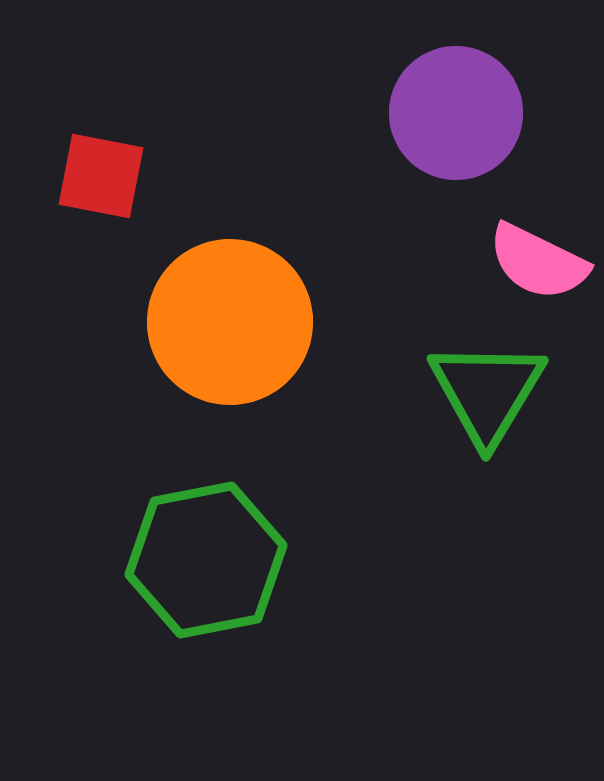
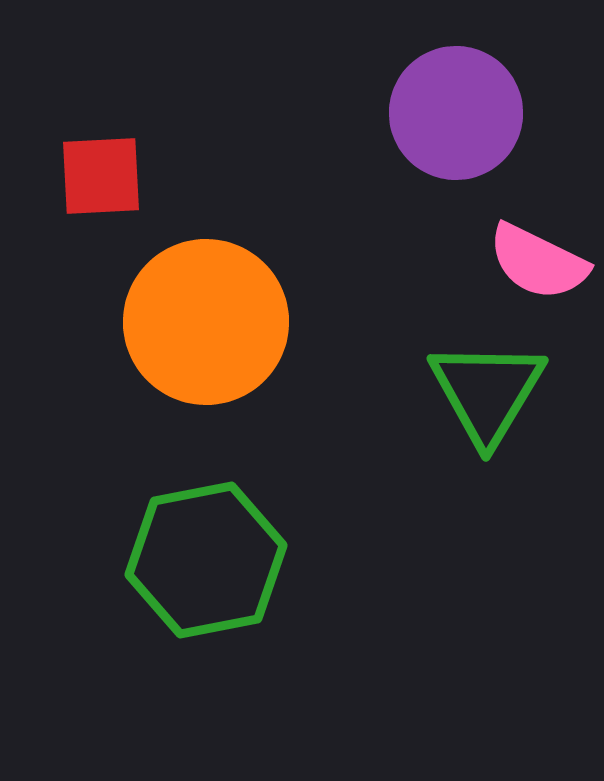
red square: rotated 14 degrees counterclockwise
orange circle: moved 24 px left
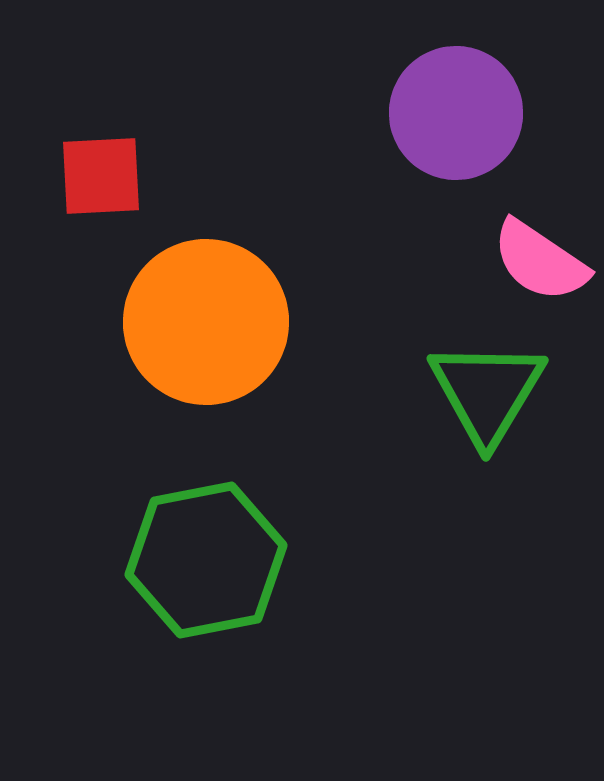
pink semicircle: moved 2 px right, 1 px up; rotated 8 degrees clockwise
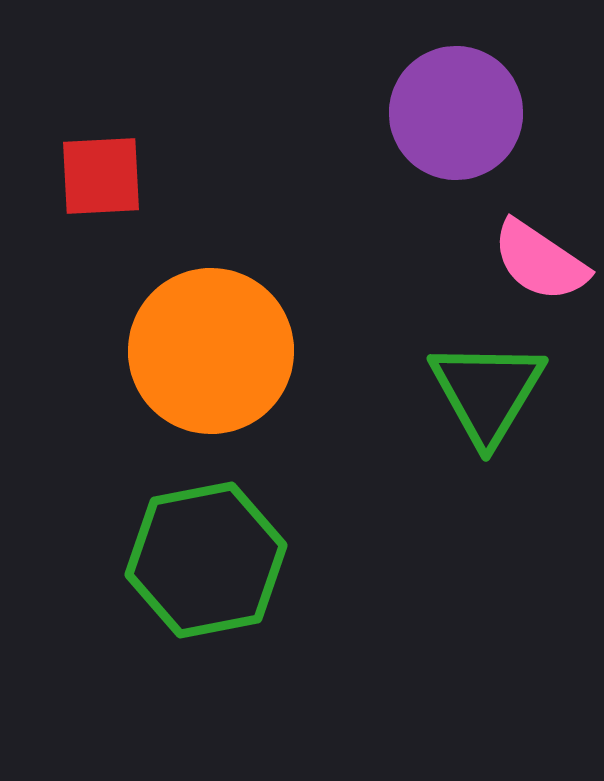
orange circle: moved 5 px right, 29 px down
